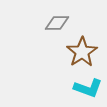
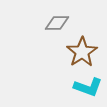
cyan L-shape: moved 1 px up
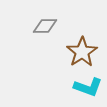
gray diamond: moved 12 px left, 3 px down
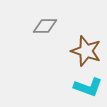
brown star: moved 4 px right, 1 px up; rotated 20 degrees counterclockwise
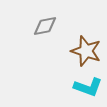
gray diamond: rotated 10 degrees counterclockwise
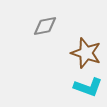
brown star: moved 2 px down
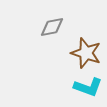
gray diamond: moved 7 px right, 1 px down
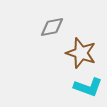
brown star: moved 5 px left
